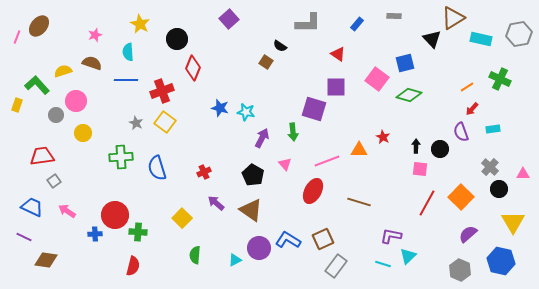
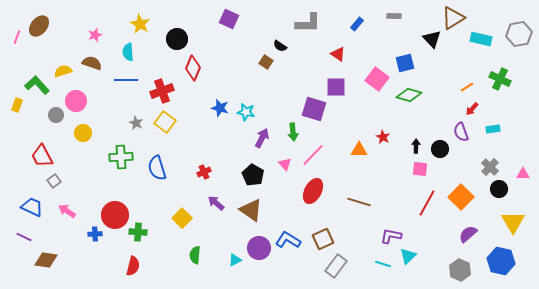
purple square at (229, 19): rotated 24 degrees counterclockwise
red trapezoid at (42, 156): rotated 110 degrees counterclockwise
pink line at (327, 161): moved 14 px left, 6 px up; rotated 25 degrees counterclockwise
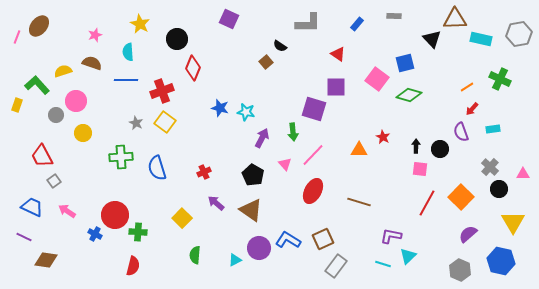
brown triangle at (453, 18): moved 2 px right, 1 px down; rotated 30 degrees clockwise
brown square at (266, 62): rotated 16 degrees clockwise
blue cross at (95, 234): rotated 32 degrees clockwise
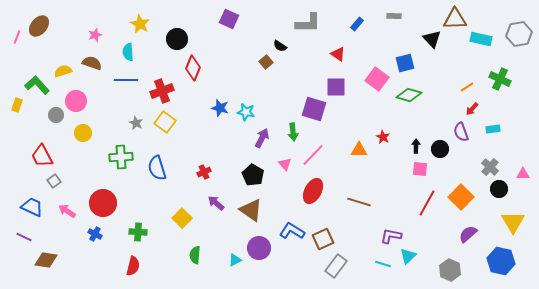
red circle at (115, 215): moved 12 px left, 12 px up
blue L-shape at (288, 240): moved 4 px right, 9 px up
gray hexagon at (460, 270): moved 10 px left
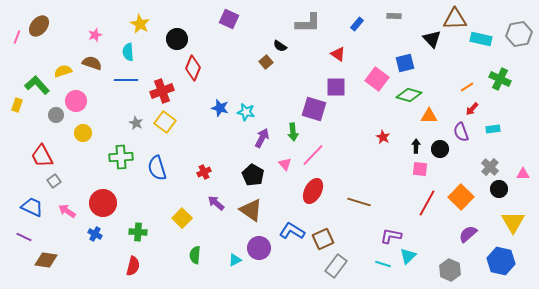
orange triangle at (359, 150): moved 70 px right, 34 px up
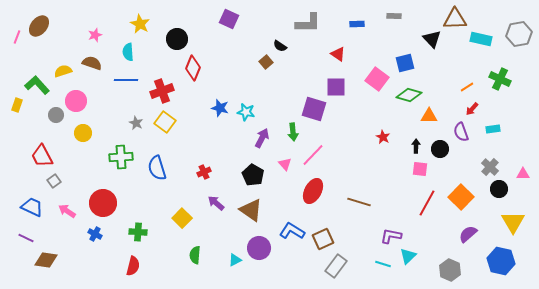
blue rectangle at (357, 24): rotated 48 degrees clockwise
purple line at (24, 237): moved 2 px right, 1 px down
